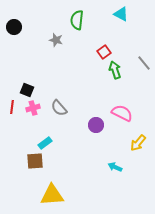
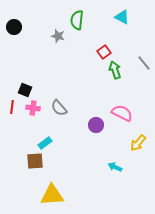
cyan triangle: moved 1 px right, 3 px down
gray star: moved 2 px right, 4 px up
black square: moved 2 px left
pink cross: rotated 24 degrees clockwise
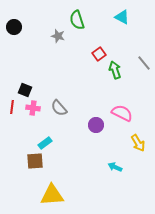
green semicircle: rotated 24 degrees counterclockwise
red square: moved 5 px left, 2 px down
yellow arrow: rotated 72 degrees counterclockwise
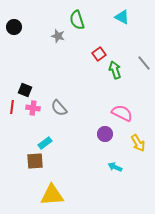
purple circle: moved 9 px right, 9 px down
